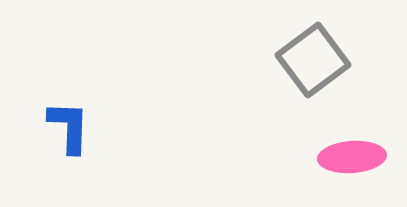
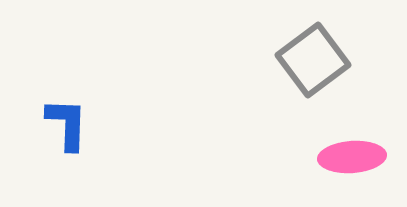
blue L-shape: moved 2 px left, 3 px up
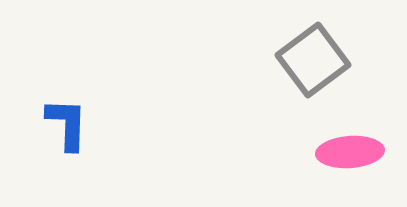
pink ellipse: moved 2 px left, 5 px up
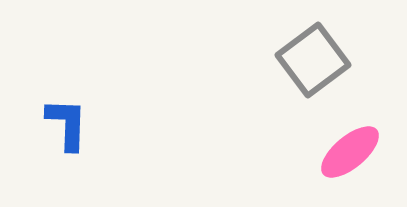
pink ellipse: rotated 36 degrees counterclockwise
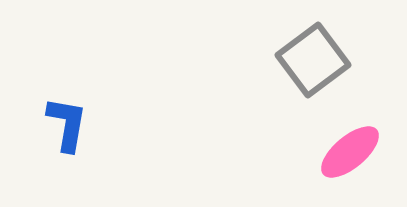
blue L-shape: rotated 8 degrees clockwise
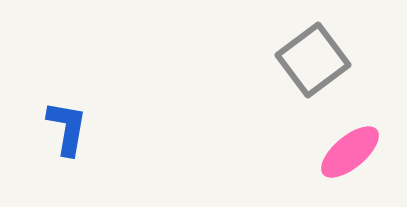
blue L-shape: moved 4 px down
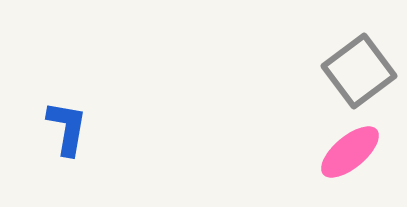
gray square: moved 46 px right, 11 px down
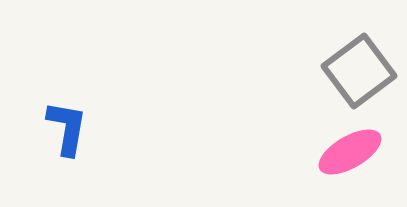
pink ellipse: rotated 10 degrees clockwise
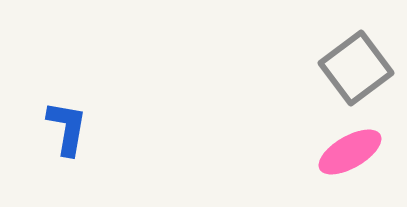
gray square: moved 3 px left, 3 px up
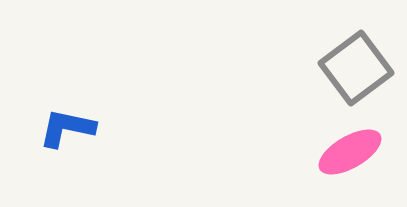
blue L-shape: rotated 88 degrees counterclockwise
